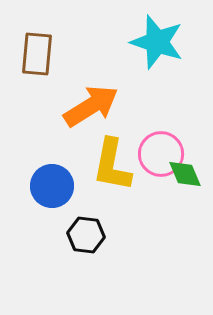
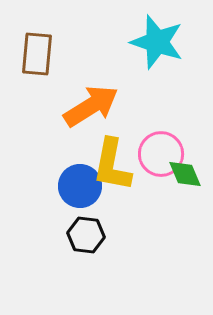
blue circle: moved 28 px right
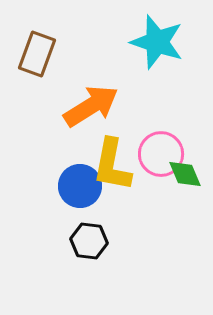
brown rectangle: rotated 15 degrees clockwise
black hexagon: moved 3 px right, 6 px down
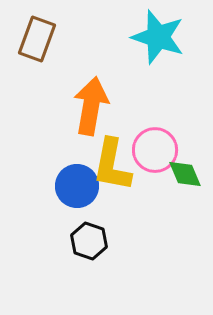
cyan star: moved 1 px right, 5 px up
brown rectangle: moved 15 px up
orange arrow: rotated 48 degrees counterclockwise
pink circle: moved 6 px left, 4 px up
blue circle: moved 3 px left
black hexagon: rotated 12 degrees clockwise
